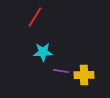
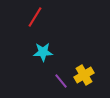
purple line: moved 10 px down; rotated 42 degrees clockwise
yellow cross: rotated 30 degrees counterclockwise
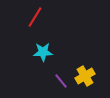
yellow cross: moved 1 px right, 1 px down
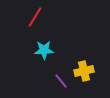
cyan star: moved 1 px right, 2 px up
yellow cross: moved 1 px left, 5 px up; rotated 18 degrees clockwise
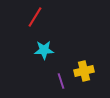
purple line: rotated 21 degrees clockwise
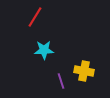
yellow cross: rotated 24 degrees clockwise
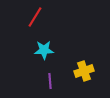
yellow cross: rotated 30 degrees counterclockwise
purple line: moved 11 px left; rotated 14 degrees clockwise
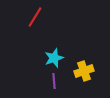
cyan star: moved 10 px right, 8 px down; rotated 18 degrees counterclockwise
purple line: moved 4 px right
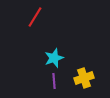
yellow cross: moved 7 px down
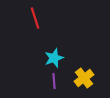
red line: moved 1 px down; rotated 50 degrees counterclockwise
yellow cross: rotated 18 degrees counterclockwise
